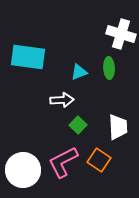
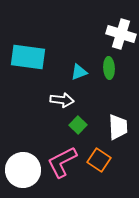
white arrow: rotated 10 degrees clockwise
pink L-shape: moved 1 px left
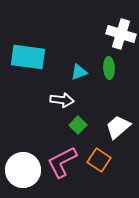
white trapezoid: rotated 128 degrees counterclockwise
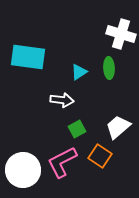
cyan triangle: rotated 12 degrees counterclockwise
green square: moved 1 px left, 4 px down; rotated 18 degrees clockwise
orange square: moved 1 px right, 4 px up
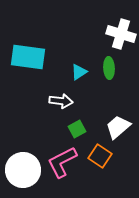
white arrow: moved 1 px left, 1 px down
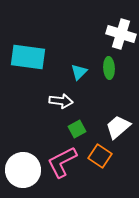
cyan triangle: rotated 12 degrees counterclockwise
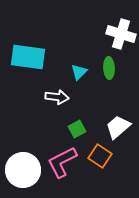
white arrow: moved 4 px left, 4 px up
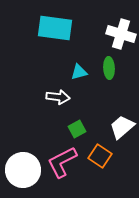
cyan rectangle: moved 27 px right, 29 px up
cyan triangle: rotated 30 degrees clockwise
white arrow: moved 1 px right
white trapezoid: moved 4 px right
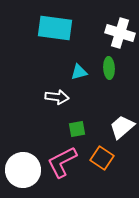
white cross: moved 1 px left, 1 px up
white arrow: moved 1 px left
green square: rotated 18 degrees clockwise
orange square: moved 2 px right, 2 px down
